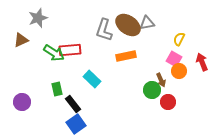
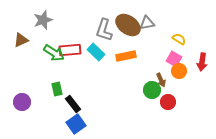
gray star: moved 5 px right, 2 px down
yellow semicircle: rotated 96 degrees clockwise
red arrow: rotated 150 degrees counterclockwise
cyan rectangle: moved 4 px right, 27 px up
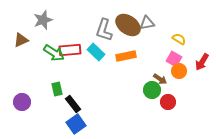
red arrow: rotated 24 degrees clockwise
brown arrow: moved 1 px left, 1 px up; rotated 32 degrees counterclockwise
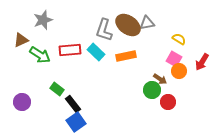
green arrow: moved 14 px left, 2 px down
green rectangle: rotated 40 degrees counterclockwise
blue square: moved 2 px up
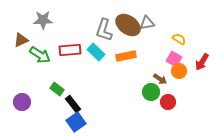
gray star: rotated 18 degrees clockwise
green circle: moved 1 px left, 2 px down
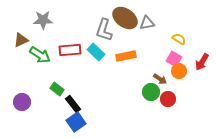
brown ellipse: moved 3 px left, 7 px up
red circle: moved 3 px up
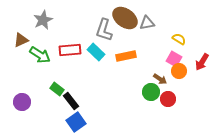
gray star: rotated 24 degrees counterclockwise
black rectangle: moved 2 px left, 3 px up
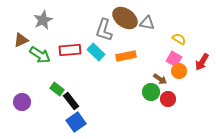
gray triangle: rotated 21 degrees clockwise
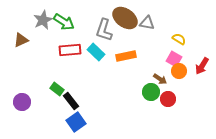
green arrow: moved 24 px right, 33 px up
red arrow: moved 4 px down
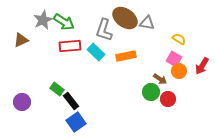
red rectangle: moved 4 px up
